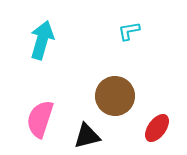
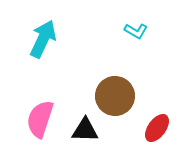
cyan L-shape: moved 7 px right; rotated 140 degrees counterclockwise
cyan arrow: moved 1 px right, 1 px up; rotated 9 degrees clockwise
black triangle: moved 2 px left, 6 px up; rotated 16 degrees clockwise
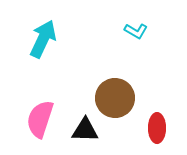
brown circle: moved 2 px down
red ellipse: rotated 36 degrees counterclockwise
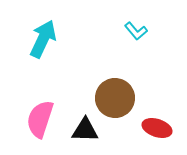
cyan L-shape: rotated 20 degrees clockwise
red ellipse: rotated 72 degrees counterclockwise
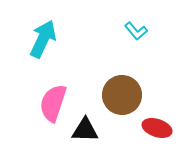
brown circle: moved 7 px right, 3 px up
pink semicircle: moved 13 px right, 16 px up
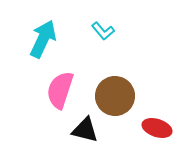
cyan L-shape: moved 33 px left
brown circle: moved 7 px left, 1 px down
pink semicircle: moved 7 px right, 13 px up
black triangle: rotated 12 degrees clockwise
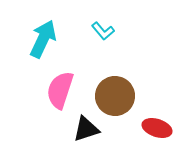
black triangle: moved 1 px right, 1 px up; rotated 32 degrees counterclockwise
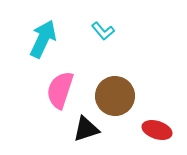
red ellipse: moved 2 px down
